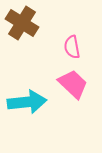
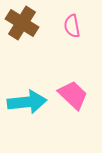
pink semicircle: moved 21 px up
pink trapezoid: moved 11 px down
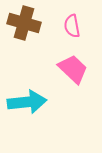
brown cross: moved 2 px right; rotated 16 degrees counterclockwise
pink trapezoid: moved 26 px up
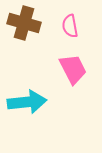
pink semicircle: moved 2 px left
pink trapezoid: rotated 20 degrees clockwise
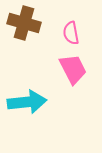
pink semicircle: moved 1 px right, 7 px down
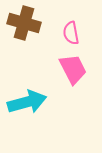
cyan arrow: rotated 9 degrees counterclockwise
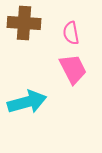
brown cross: rotated 12 degrees counterclockwise
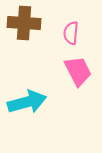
pink semicircle: rotated 15 degrees clockwise
pink trapezoid: moved 5 px right, 2 px down
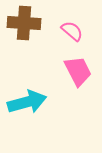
pink semicircle: moved 1 px right, 2 px up; rotated 125 degrees clockwise
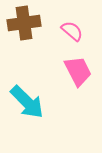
brown cross: rotated 12 degrees counterclockwise
cyan arrow: rotated 60 degrees clockwise
